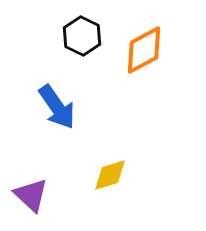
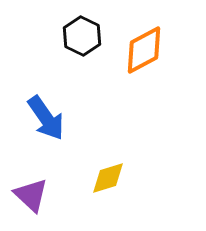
blue arrow: moved 11 px left, 11 px down
yellow diamond: moved 2 px left, 3 px down
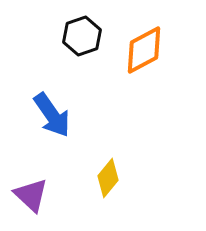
black hexagon: rotated 15 degrees clockwise
blue arrow: moved 6 px right, 3 px up
yellow diamond: rotated 33 degrees counterclockwise
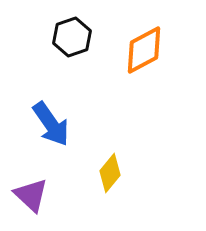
black hexagon: moved 10 px left, 1 px down
blue arrow: moved 1 px left, 9 px down
yellow diamond: moved 2 px right, 5 px up
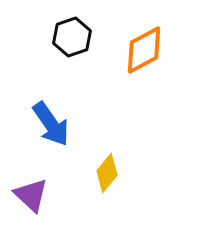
yellow diamond: moved 3 px left
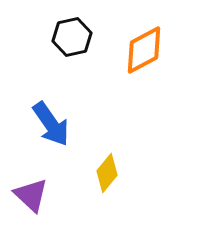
black hexagon: rotated 6 degrees clockwise
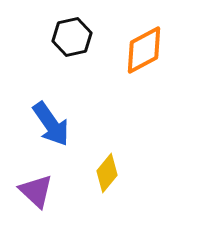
purple triangle: moved 5 px right, 4 px up
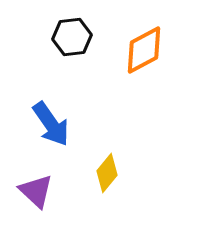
black hexagon: rotated 6 degrees clockwise
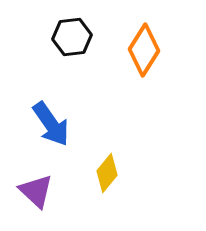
orange diamond: rotated 30 degrees counterclockwise
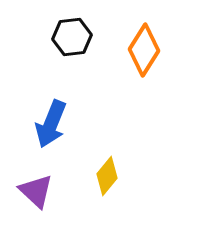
blue arrow: rotated 57 degrees clockwise
yellow diamond: moved 3 px down
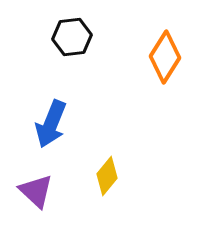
orange diamond: moved 21 px right, 7 px down
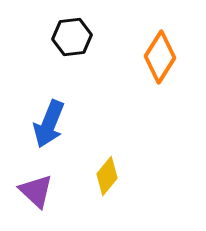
orange diamond: moved 5 px left
blue arrow: moved 2 px left
